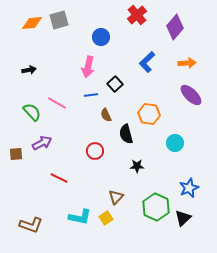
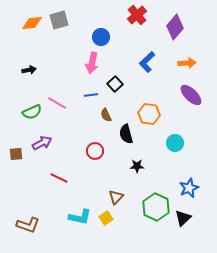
pink arrow: moved 4 px right, 4 px up
green semicircle: rotated 108 degrees clockwise
brown L-shape: moved 3 px left
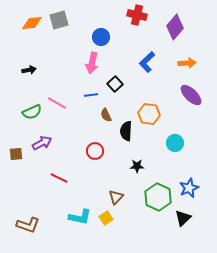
red cross: rotated 36 degrees counterclockwise
black semicircle: moved 3 px up; rotated 18 degrees clockwise
green hexagon: moved 2 px right, 10 px up
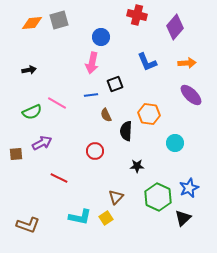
blue L-shape: rotated 70 degrees counterclockwise
black square: rotated 21 degrees clockwise
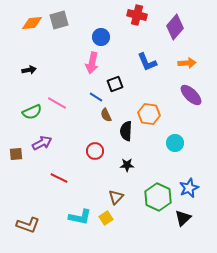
blue line: moved 5 px right, 2 px down; rotated 40 degrees clockwise
black star: moved 10 px left, 1 px up
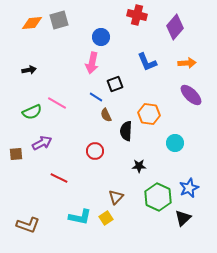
black star: moved 12 px right, 1 px down
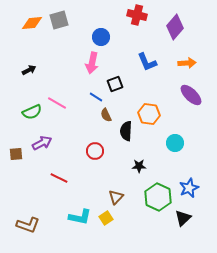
black arrow: rotated 16 degrees counterclockwise
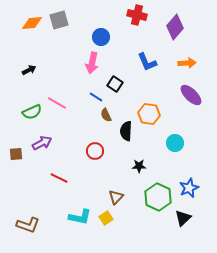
black square: rotated 35 degrees counterclockwise
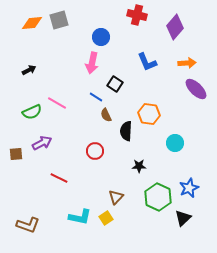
purple ellipse: moved 5 px right, 6 px up
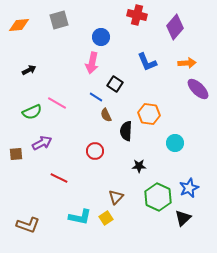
orange diamond: moved 13 px left, 2 px down
purple ellipse: moved 2 px right
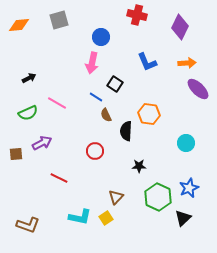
purple diamond: moved 5 px right; rotated 15 degrees counterclockwise
black arrow: moved 8 px down
green semicircle: moved 4 px left, 1 px down
cyan circle: moved 11 px right
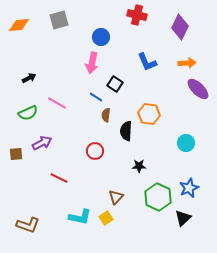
brown semicircle: rotated 32 degrees clockwise
